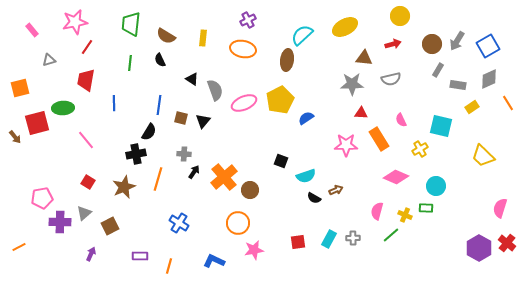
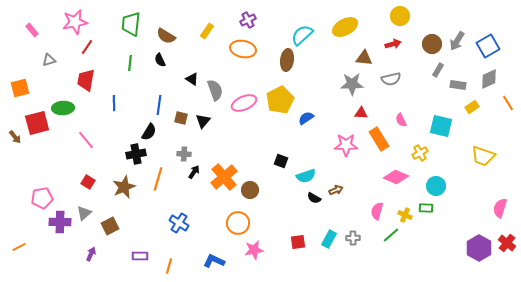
yellow rectangle at (203, 38): moved 4 px right, 7 px up; rotated 28 degrees clockwise
yellow cross at (420, 149): moved 4 px down
yellow trapezoid at (483, 156): rotated 25 degrees counterclockwise
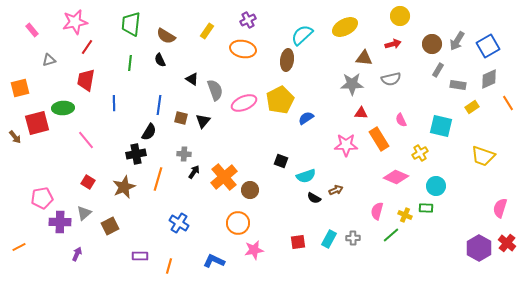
purple arrow at (91, 254): moved 14 px left
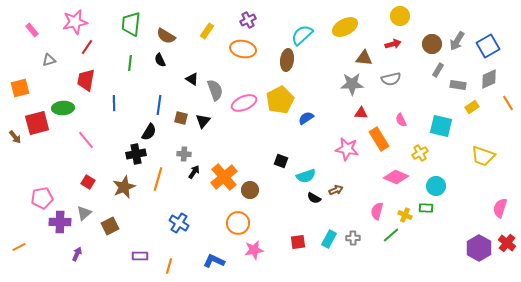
pink star at (346, 145): moved 1 px right, 4 px down; rotated 10 degrees clockwise
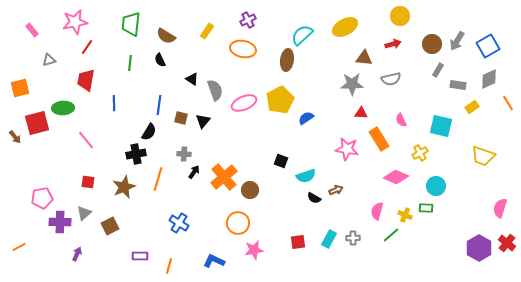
red square at (88, 182): rotated 24 degrees counterclockwise
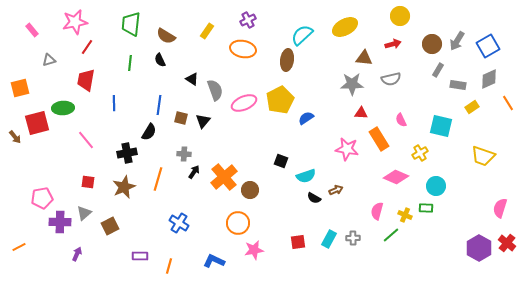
black cross at (136, 154): moved 9 px left, 1 px up
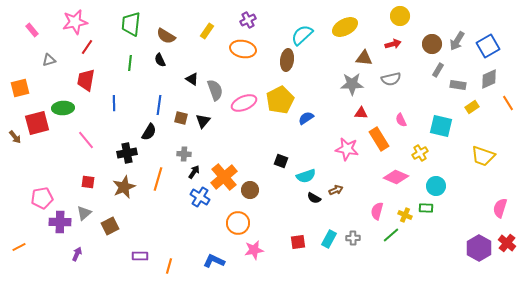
blue cross at (179, 223): moved 21 px right, 26 px up
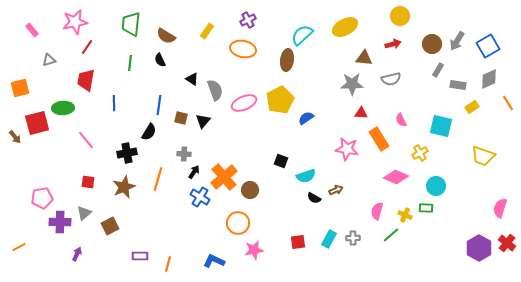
orange line at (169, 266): moved 1 px left, 2 px up
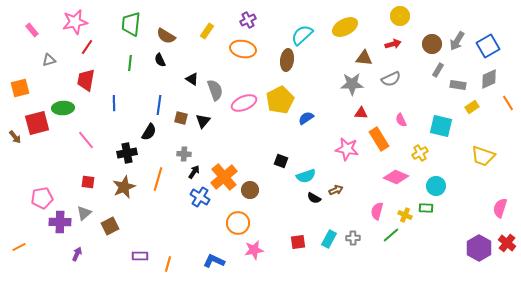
gray semicircle at (391, 79): rotated 12 degrees counterclockwise
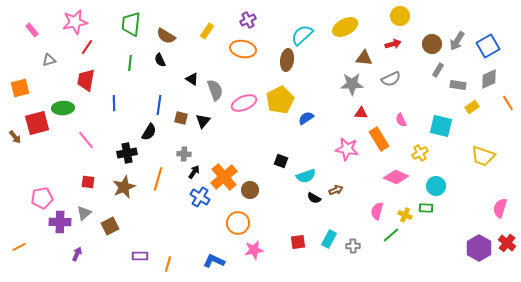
gray cross at (353, 238): moved 8 px down
